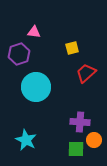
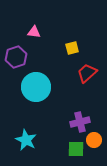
purple hexagon: moved 3 px left, 3 px down
red trapezoid: moved 1 px right
purple cross: rotated 18 degrees counterclockwise
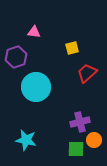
cyan star: rotated 15 degrees counterclockwise
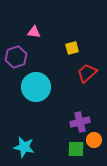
cyan star: moved 2 px left, 7 px down
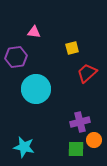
purple hexagon: rotated 10 degrees clockwise
cyan circle: moved 2 px down
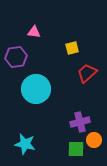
cyan star: moved 1 px right, 3 px up
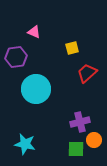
pink triangle: rotated 16 degrees clockwise
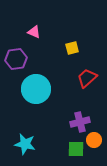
purple hexagon: moved 2 px down
red trapezoid: moved 5 px down
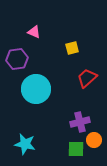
purple hexagon: moved 1 px right
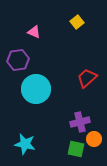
yellow square: moved 5 px right, 26 px up; rotated 24 degrees counterclockwise
purple hexagon: moved 1 px right, 1 px down
orange circle: moved 1 px up
green square: rotated 12 degrees clockwise
